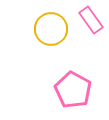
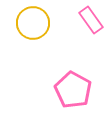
yellow circle: moved 18 px left, 6 px up
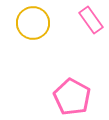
pink pentagon: moved 1 px left, 7 px down
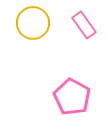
pink rectangle: moved 7 px left, 5 px down
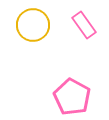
yellow circle: moved 2 px down
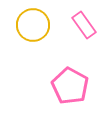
pink pentagon: moved 2 px left, 11 px up
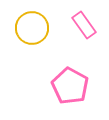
yellow circle: moved 1 px left, 3 px down
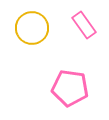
pink pentagon: moved 2 px down; rotated 21 degrees counterclockwise
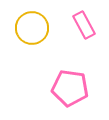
pink rectangle: rotated 8 degrees clockwise
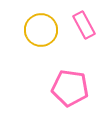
yellow circle: moved 9 px right, 2 px down
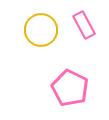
pink pentagon: rotated 18 degrees clockwise
